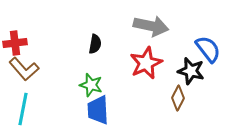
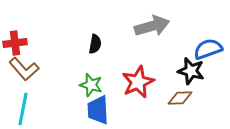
gray arrow: moved 1 px right; rotated 28 degrees counterclockwise
blue semicircle: rotated 72 degrees counterclockwise
red star: moved 8 px left, 19 px down
brown diamond: moved 2 px right; rotated 60 degrees clockwise
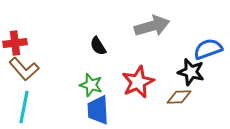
black semicircle: moved 3 px right, 2 px down; rotated 138 degrees clockwise
black star: moved 1 px down
brown diamond: moved 1 px left, 1 px up
cyan line: moved 1 px right, 2 px up
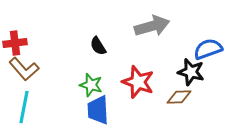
red star: rotated 28 degrees counterclockwise
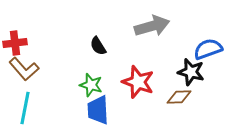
cyan line: moved 1 px right, 1 px down
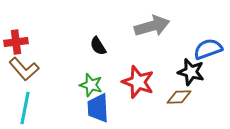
red cross: moved 1 px right, 1 px up
blue trapezoid: moved 2 px up
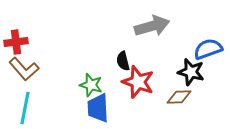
black semicircle: moved 25 px right, 15 px down; rotated 18 degrees clockwise
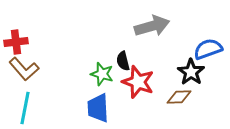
black star: rotated 20 degrees clockwise
green star: moved 11 px right, 11 px up
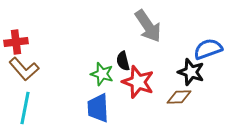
gray arrow: moved 4 px left; rotated 72 degrees clockwise
black star: rotated 16 degrees counterclockwise
